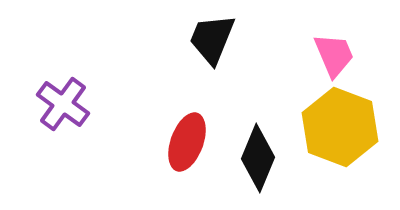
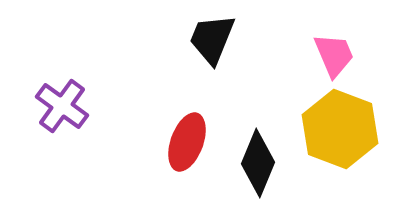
purple cross: moved 1 px left, 2 px down
yellow hexagon: moved 2 px down
black diamond: moved 5 px down
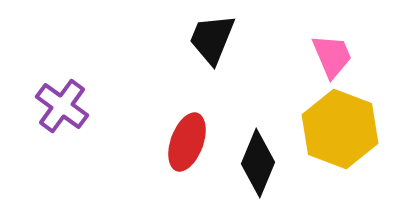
pink trapezoid: moved 2 px left, 1 px down
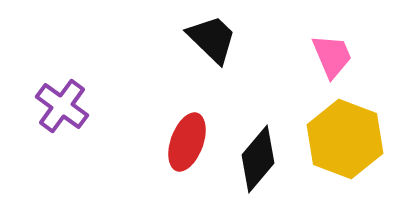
black trapezoid: rotated 112 degrees clockwise
yellow hexagon: moved 5 px right, 10 px down
black diamond: moved 4 px up; rotated 18 degrees clockwise
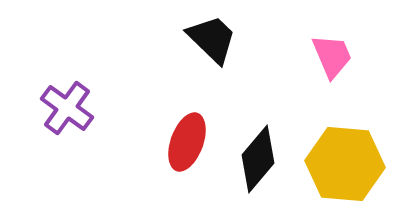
purple cross: moved 5 px right, 2 px down
yellow hexagon: moved 25 px down; rotated 16 degrees counterclockwise
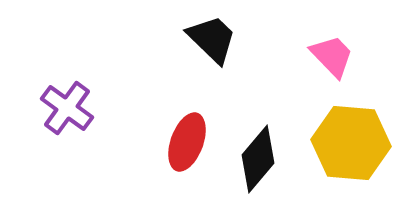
pink trapezoid: rotated 21 degrees counterclockwise
yellow hexagon: moved 6 px right, 21 px up
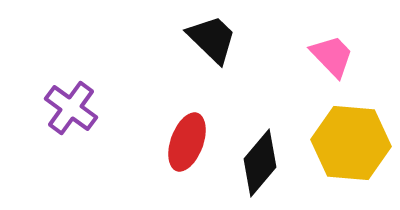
purple cross: moved 4 px right
black diamond: moved 2 px right, 4 px down
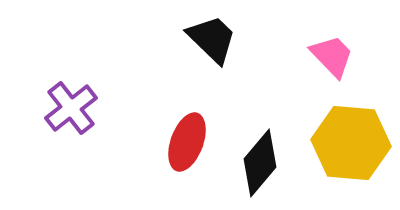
purple cross: rotated 16 degrees clockwise
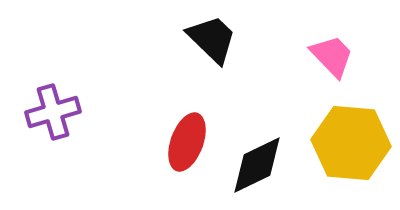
purple cross: moved 18 px left, 4 px down; rotated 22 degrees clockwise
black diamond: moved 3 px left, 2 px down; rotated 24 degrees clockwise
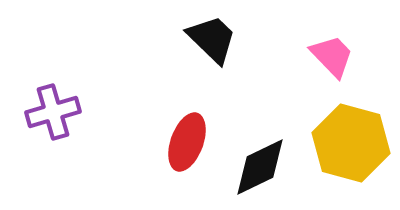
yellow hexagon: rotated 10 degrees clockwise
black diamond: moved 3 px right, 2 px down
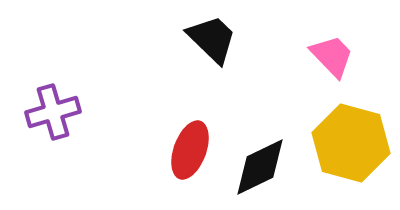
red ellipse: moved 3 px right, 8 px down
